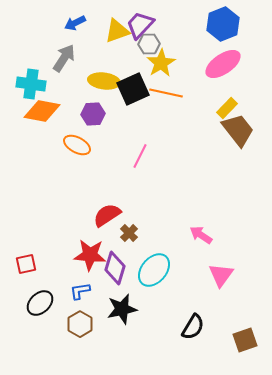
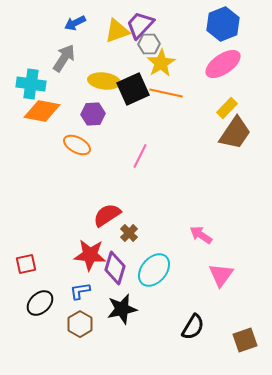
brown trapezoid: moved 3 px left, 3 px down; rotated 72 degrees clockwise
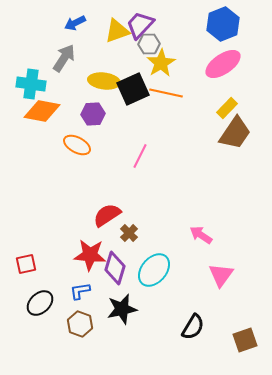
brown hexagon: rotated 10 degrees counterclockwise
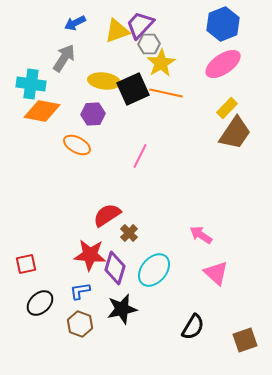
pink triangle: moved 5 px left, 2 px up; rotated 24 degrees counterclockwise
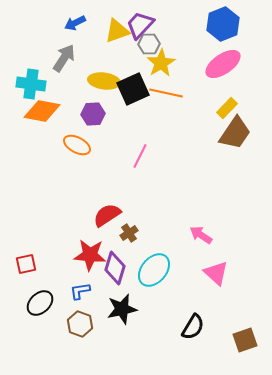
brown cross: rotated 12 degrees clockwise
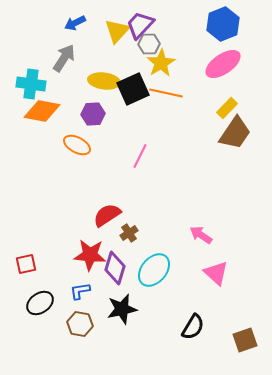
yellow triangle: rotated 28 degrees counterclockwise
black ellipse: rotated 8 degrees clockwise
brown hexagon: rotated 10 degrees counterclockwise
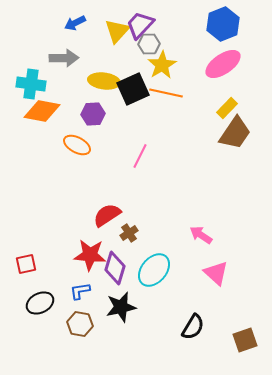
gray arrow: rotated 56 degrees clockwise
yellow star: moved 1 px right, 2 px down
black ellipse: rotated 8 degrees clockwise
black star: moved 1 px left, 2 px up
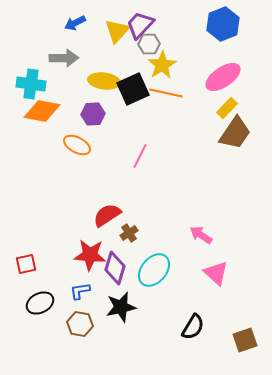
pink ellipse: moved 13 px down
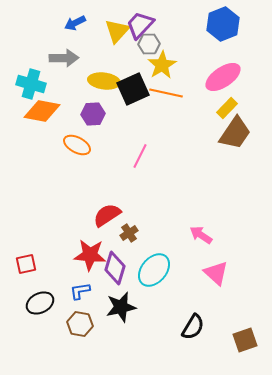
cyan cross: rotated 8 degrees clockwise
